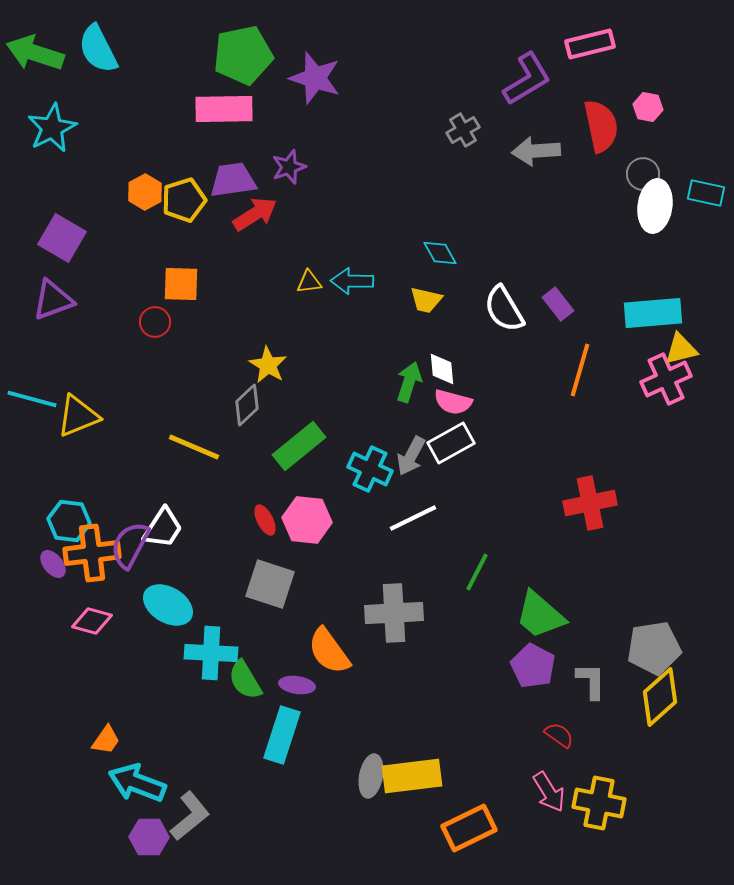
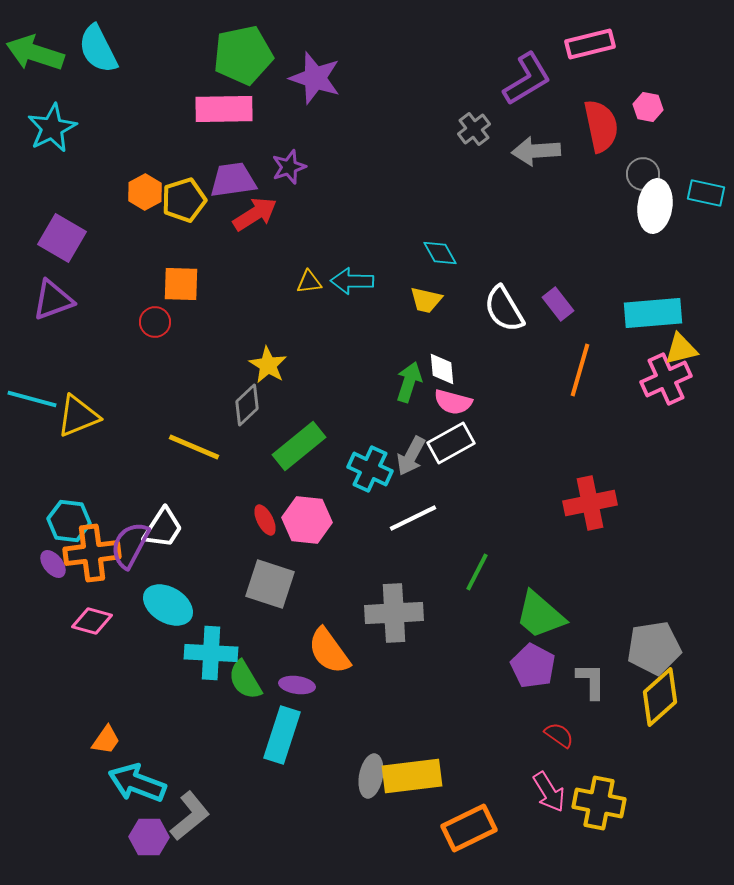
gray cross at (463, 130): moved 11 px right, 1 px up; rotated 8 degrees counterclockwise
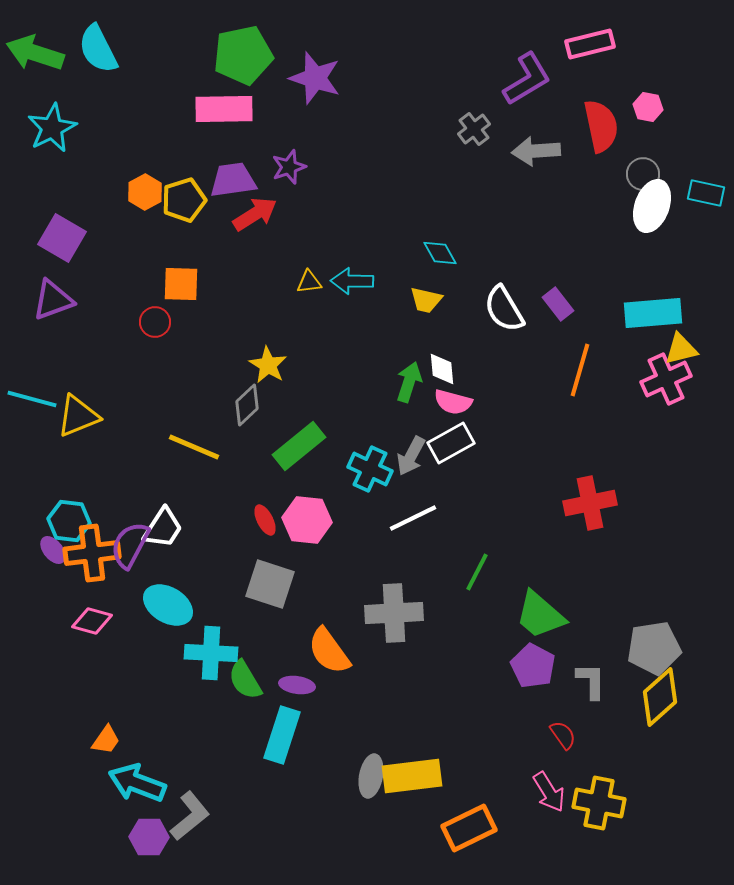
white ellipse at (655, 206): moved 3 px left; rotated 12 degrees clockwise
purple ellipse at (53, 564): moved 14 px up
red semicircle at (559, 735): moved 4 px right; rotated 20 degrees clockwise
